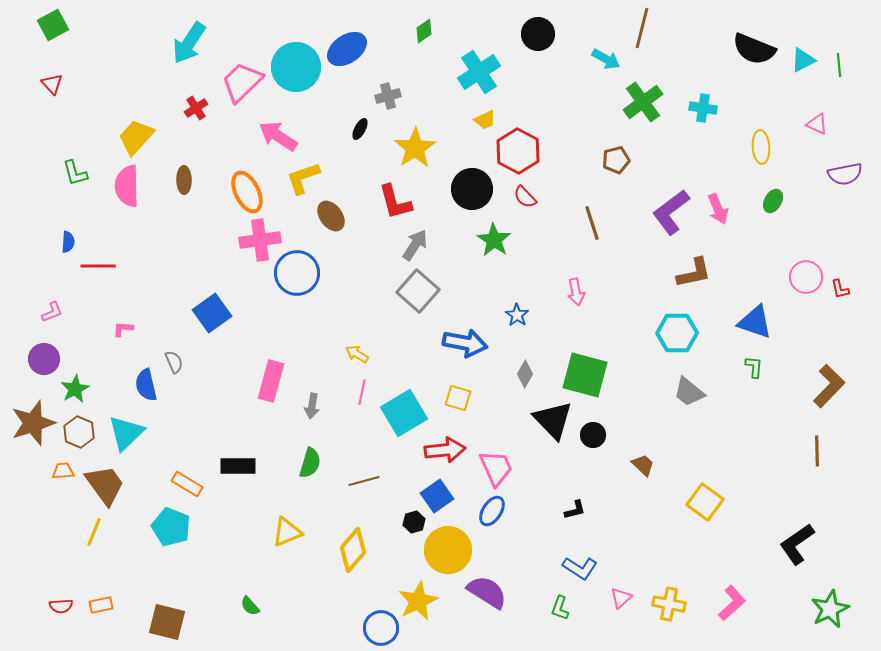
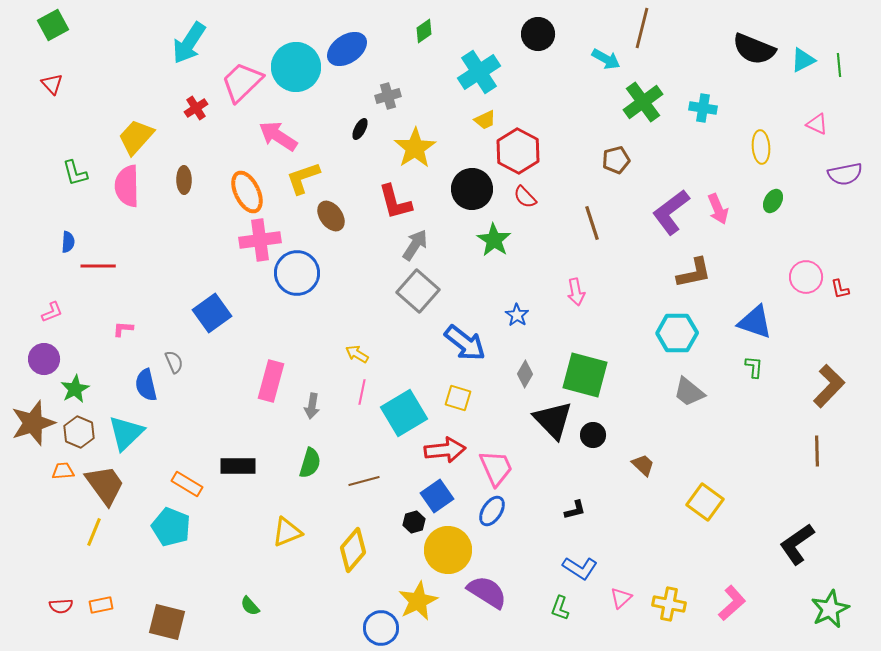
blue arrow at (465, 343): rotated 27 degrees clockwise
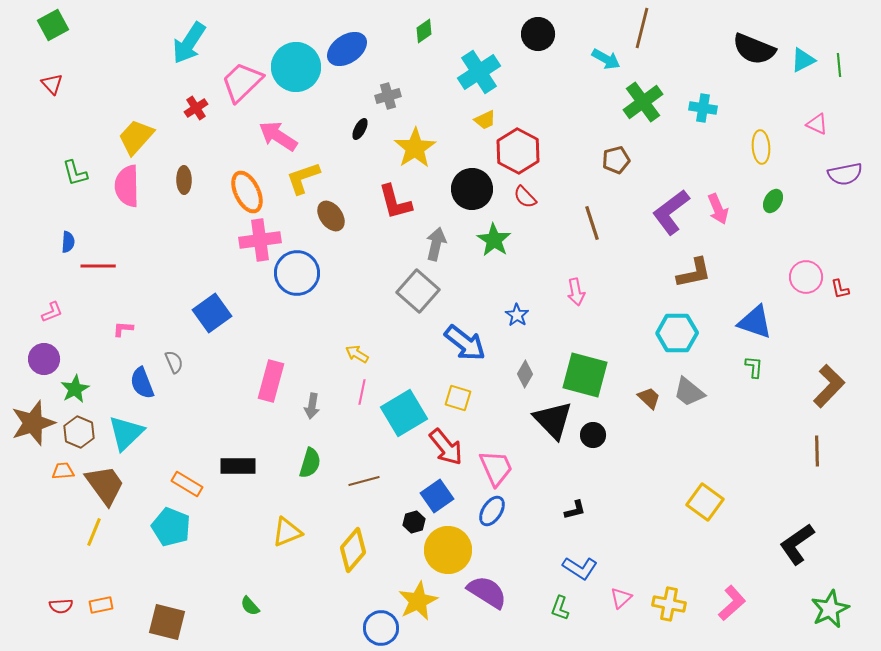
gray arrow at (415, 245): moved 21 px right, 1 px up; rotated 20 degrees counterclockwise
blue semicircle at (146, 385): moved 4 px left, 2 px up; rotated 8 degrees counterclockwise
red arrow at (445, 450): moved 1 px right, 3 px up; rotated 57 degrees clockwise
brown trapezoid at (643, 465): moved 6 px right, 67 px up
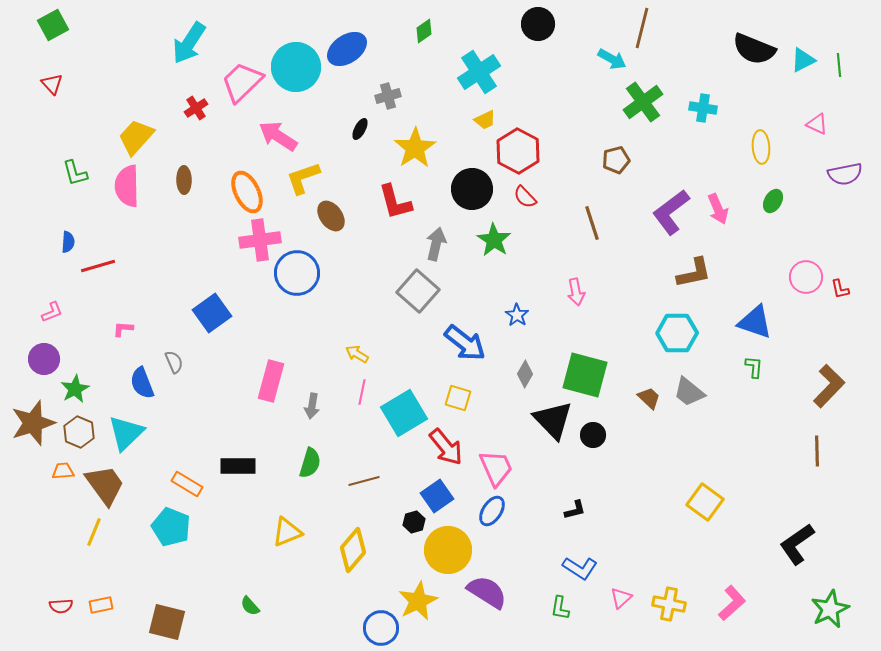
black circle at (538, 34): moved 10 px up
cyan arrow at (606, 59): moved 6 px right
red line at (98, 266): rotated 16 degrees counterclockwise
green L-shape at (560, 608): rotated 10 degrees counterclockwise
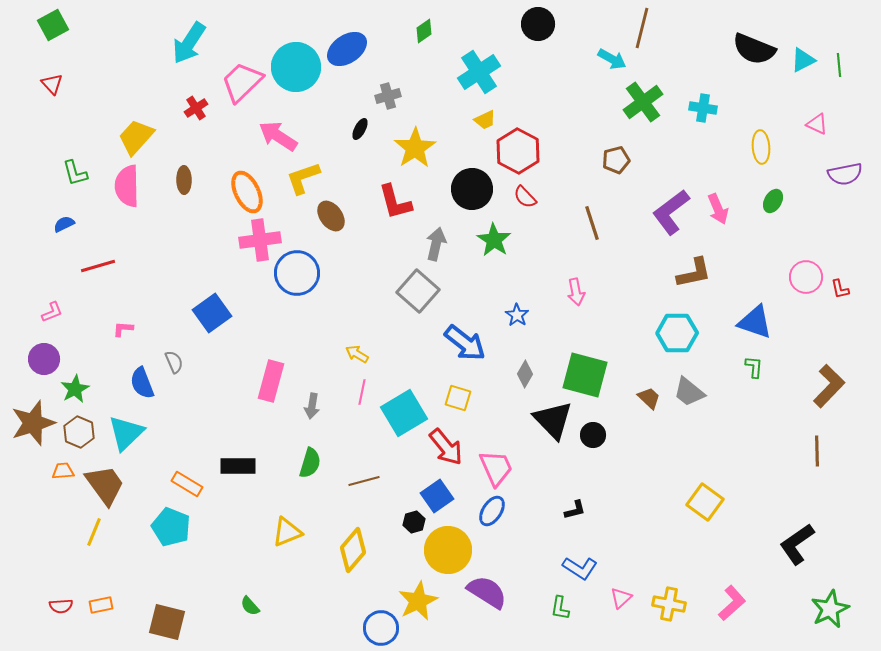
blue semicircle at (68, 242): moved 4 px left, 18 px up; rotated 120 degrees counterclockwise
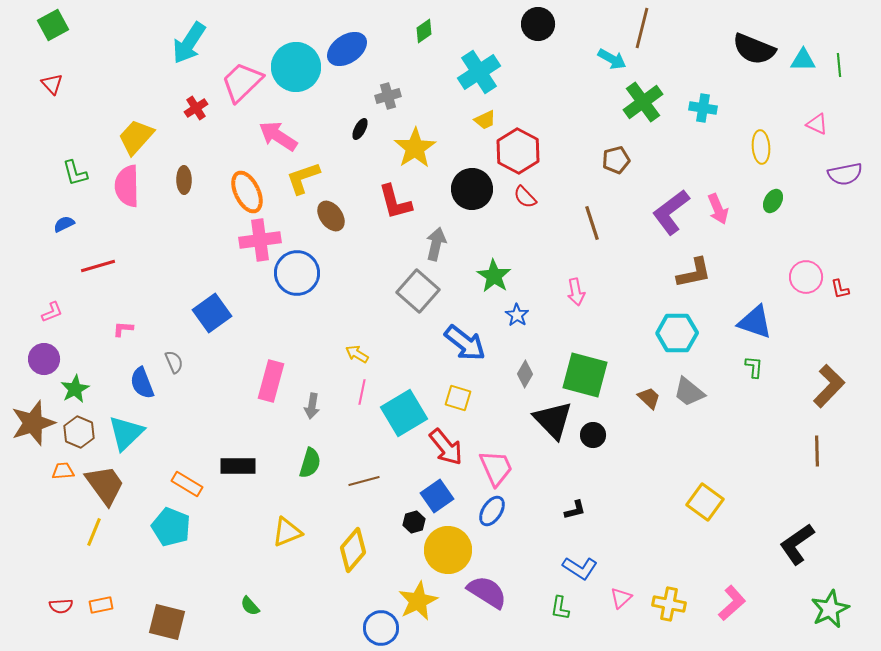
cyan triangle at (803, 60): rotated 28 degrees clockwise
green star at (494, 240): moved 36 px down
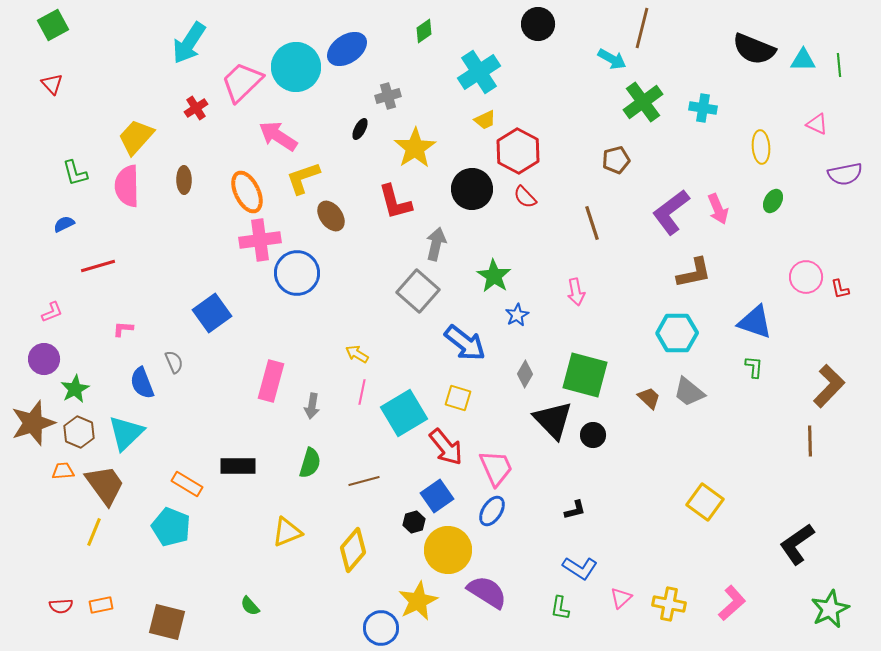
blue star at (517, 315): rotated 10 degrees clockwise
brown line at (817, 451): moved 7 px left, 10 px up
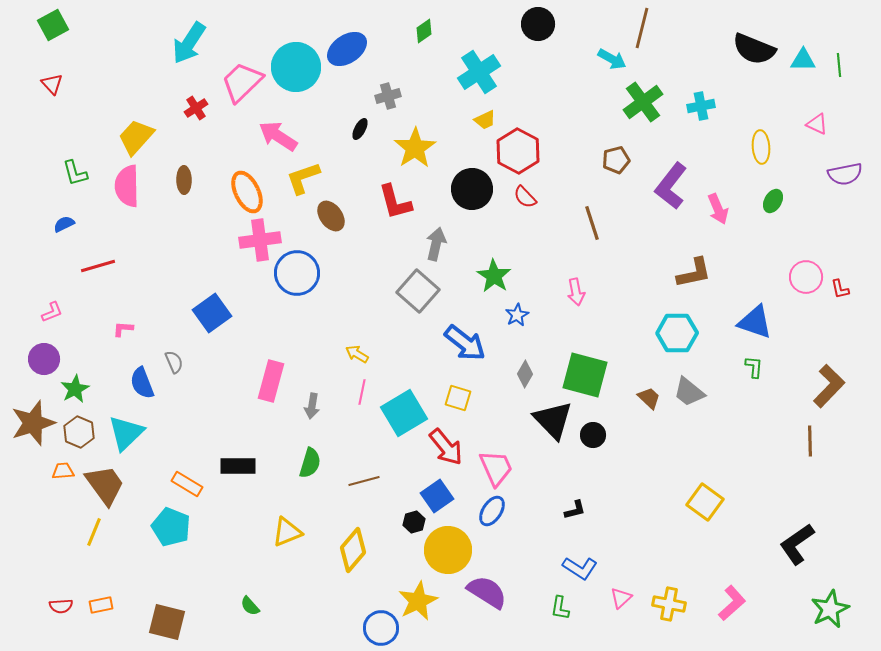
cyan cross at (703, 108): moved 2 px left, 2 px up; rotated 20 degrees counterclockwise
purple L-shape at (671, 212): moved 26 px up; rotated 15 degrees counterclockwise
